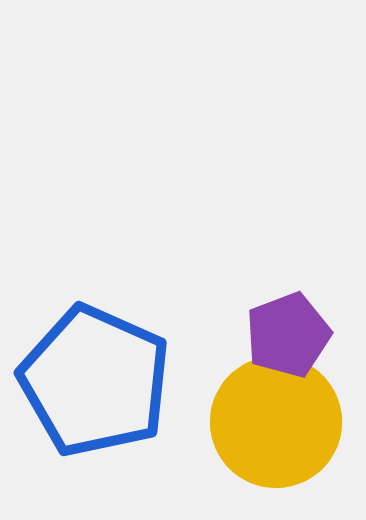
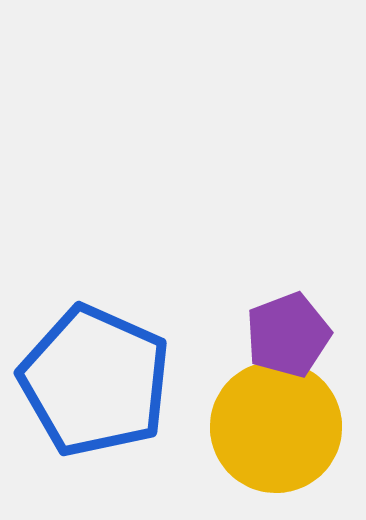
yellow circle: moved 5 px down
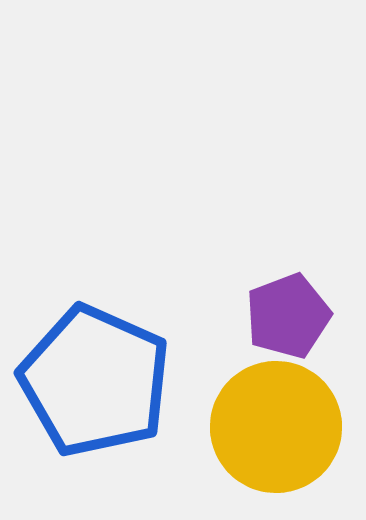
purple pentagon: moved 19 px up
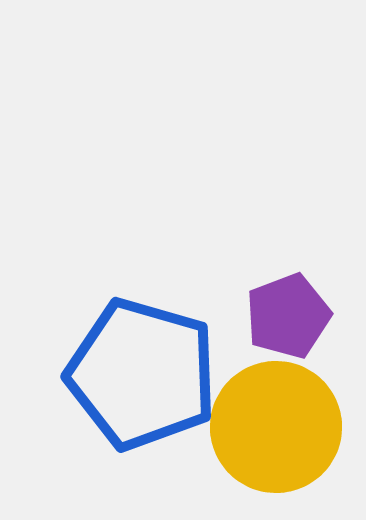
blue pentagon: moved 47 px right, 7 px up; rotated 8 degrees counterclockwise
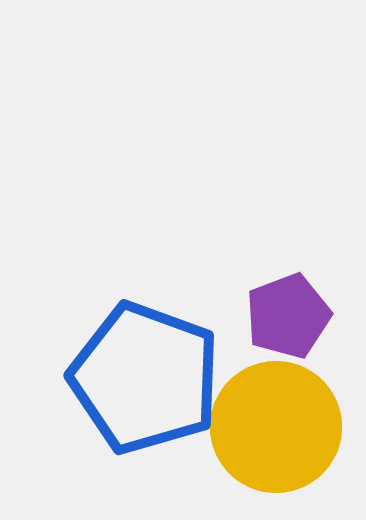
blue pentagon: moved 3 px right, 4 px down; rotated 4 degrees clockwise
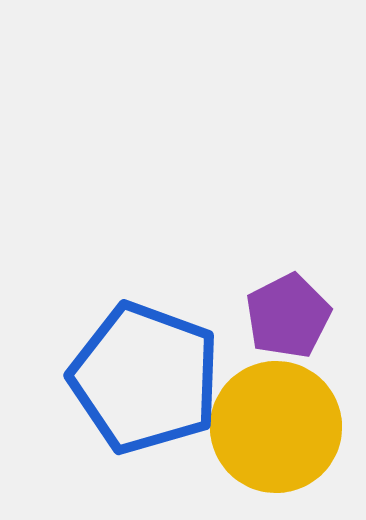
purple pentagon: rotated 6 degrees counterclockwise
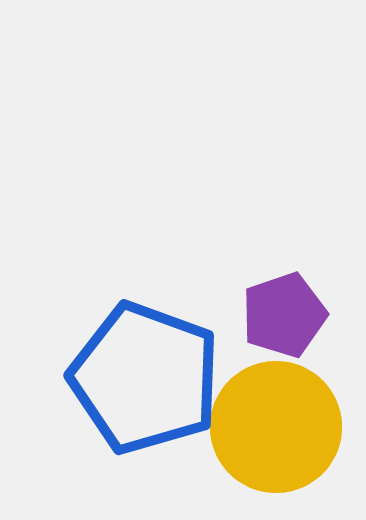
purple pentagon: moved 4 px left, 1 px up; rotated 8 degrees clockwise
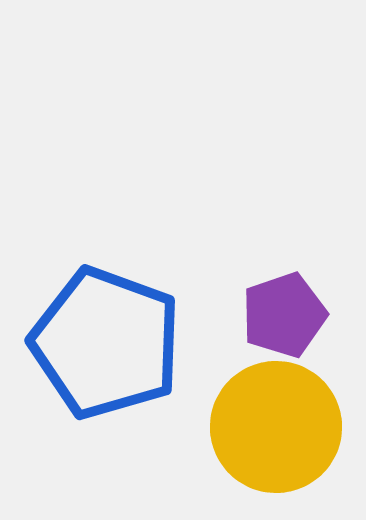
blue pentagon: moved 39 px left, 35 px up
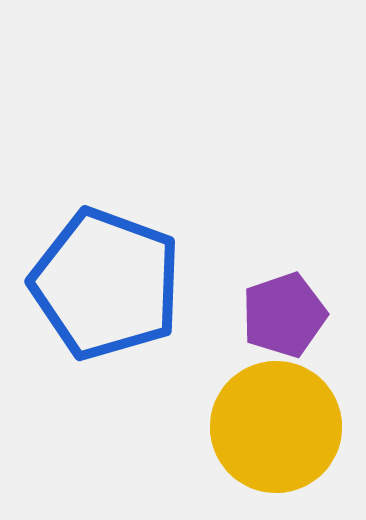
blue pentagon: moved 59 px up
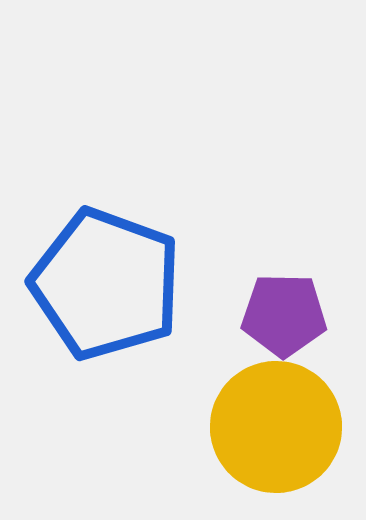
purple pentagon: rotated 20 degrees clockwise
